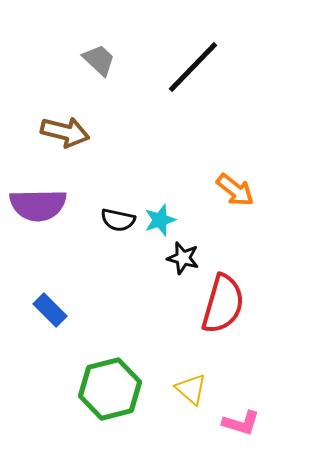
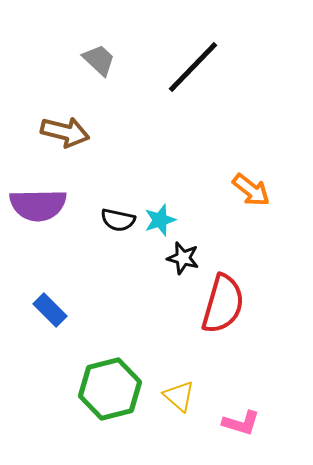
orange arrow: moved 16 px right
yellow triangle: moved 12 px left, 7 px down
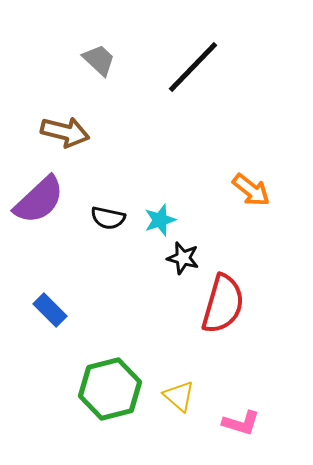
purple semicircle: moved 1 px right, 5 px up; rotated 42 degrees counterclockwise
black semicircle: moved 10 px left, 2 px up
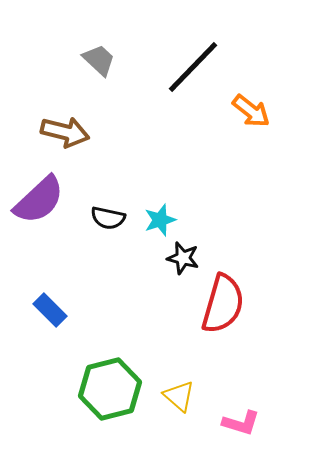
orange arrow: moved 79 px up
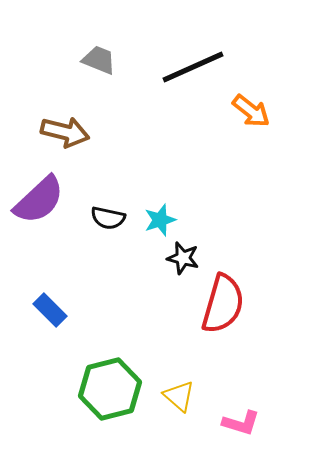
gray trapezoid: rotated 21 degrees counterclockwise
black line: rotated 22 degrees clockwise
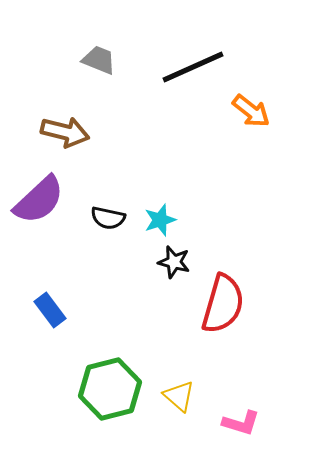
black star: moved 9 px left, 4 px down
blue rectangle: rotated 8 degrees clockwise
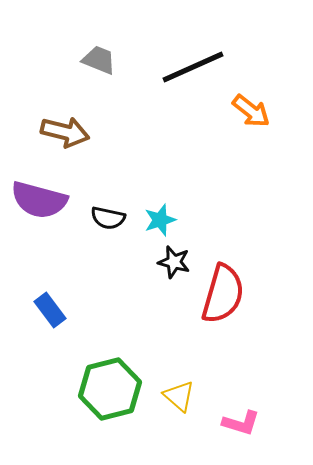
purple semicircle: rotated 58 degrees clockwise
red semicircle: moved 10 px up
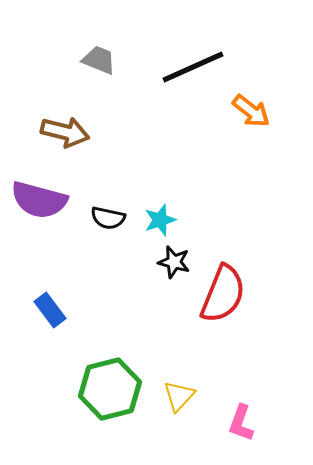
red semicircle: rotated 6 degrees clockwise
yellow triangle: rotated 32 degrees clockwise
pink L-shape: rotated 93 degrees clockwise
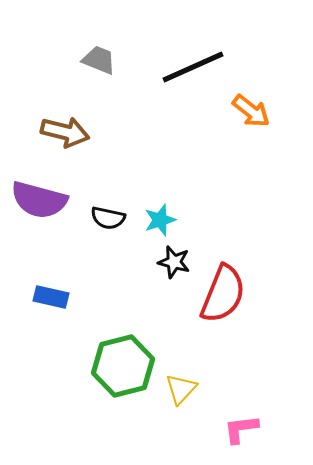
blue rectangle: moved 1 px right, 13 px up; rotated 40 degrees counterclockwise
green hexagon: moved 13 px right, 23 px up
yellow triangle: moved 2 px right, 7 px up
pink L-shape: moved 6 px down; rotated 63 degrees clockwise
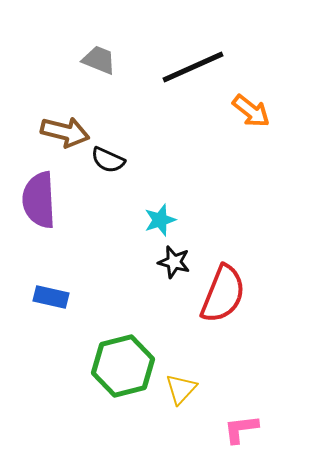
purple semicircle: rotated 72 degrees clockwise
black semicircle: moved 58 px up; rotated 12 degrees clockwise
